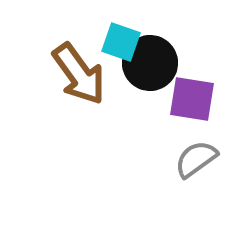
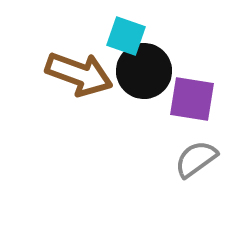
cyan square: moved 5 px right, 6 px up
black circle: moved 6 px left, 8 px down
brown arrow: rotated 34 degrees counterclockwise
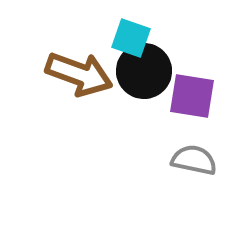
cyan square: moved 5 px right, 2 px down
purple square: moved 3 px up
gray semicircle: moved 2 px left, 1 px down; rotated 48 degrees clockwise
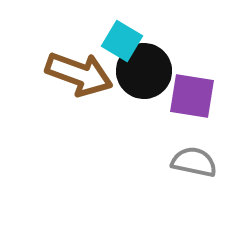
cyan square: moved 9 px left, 3 px down; rotated 12 degrees clockwise
gray semicircle: moved 2 px down
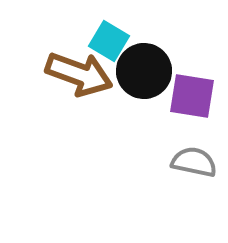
cyan square: moved 13 px left
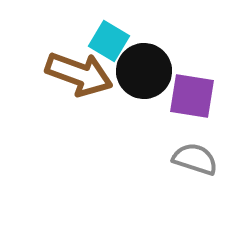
gray semicircle: moved 1 px right, 3 px up; rotated 6 degrees clockwise
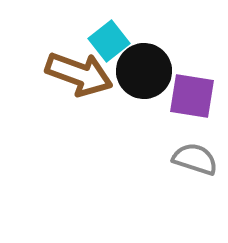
cyan square: rotated 21 degrees clockwise
